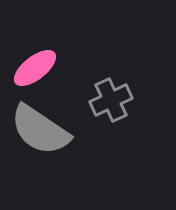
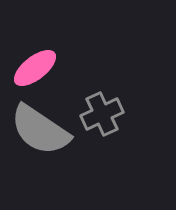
gray cross: moved 9 px left, 14 px down
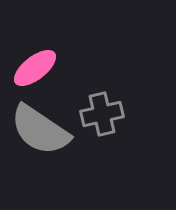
gray cross: rotated 12 degrees clockwise
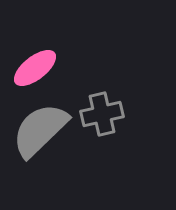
gray semicircle: rotated 102 degrees clockwise
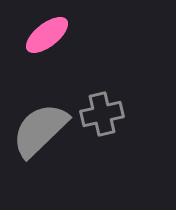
pink ellipse: moved 12 px right, 33 px up
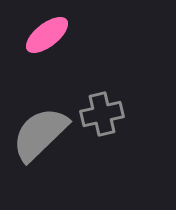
gray semicircle: moved 4 px down
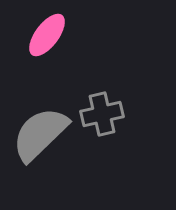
pink ellipse: rotated 15 degrees counterclockwise
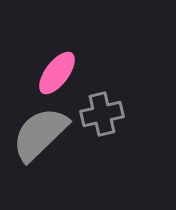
pink ellipse: moved 10 px right, 38 px down
